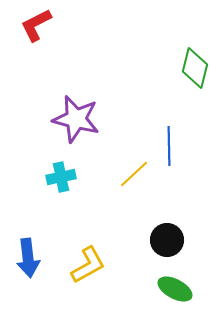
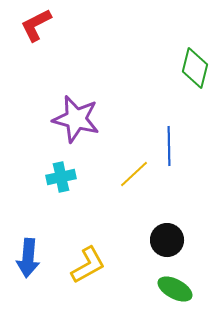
blue arrow: rotated 12 degrees clockwise
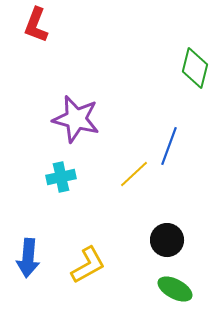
red L-shape: rotated 42 degrees counterclockwise
blue line: rotated 21 degrees clockwise
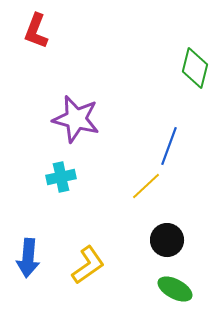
red L-shape: moved 6 px down
yellow line: moved 12 px right, 12 px down
yellow L-shape: rotated 6 degrees counterclockwise
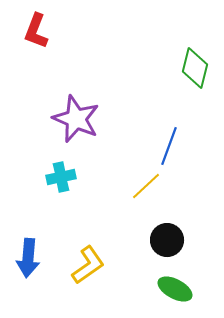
purple star: rotated 9 degrees clockwise
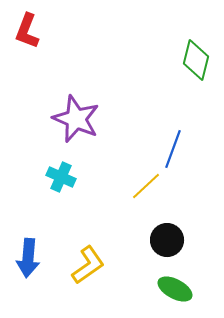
red L-shape: moved 9 px left
green diamond: moved 1 px right, 8 px up
blue line: moved 4 px right, 3 px down
cyan cross: rotated 36 degrees clockwise
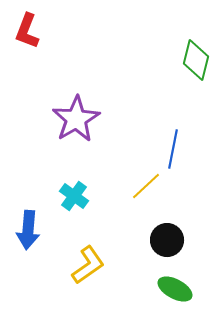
purple star: rotated 18 degrees clockwise
blue line: rotated 9 degrees counterclockwise
cyan cross: moved 13 px right, 19 px down; rotated 12 degrees clockwise
blue arrow: moved 28 px up
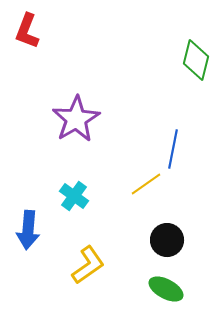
yellow line: moved 2 px up; rotated 8 degrees clockwise
green ellipse: moved 9 px left
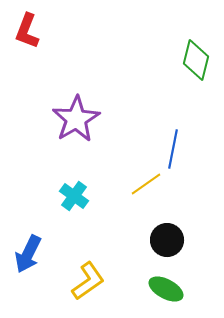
blue arrow: moved 24 px down; rotated 21 degrees clockwise
yellow L-shape: moved 16 px down
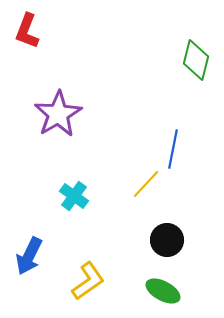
purple star: moved 18 px left, 5 px up
yellow line: rotated 12 degrees counterclockwise
blue arrow: moved 1 px right, 2 px down
green ellipse: moved 3 px left, 2 px down
